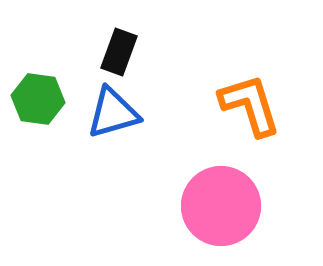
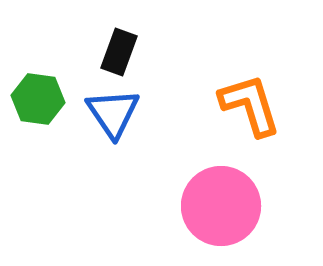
blue triangle: rotated 48 degrees counterclockwise
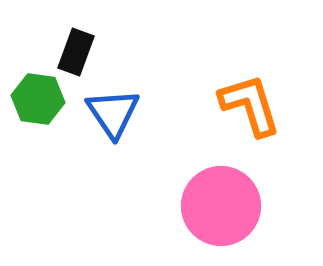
black rectangle: moved 43 px left
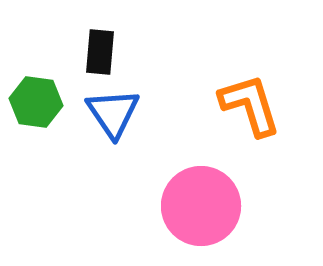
black rectangle: moved 24 px right; rotated 15 degrees counterclockwise
green hexagon: moved 2 px left, 3 px down
pink circle: moved 20 px left
